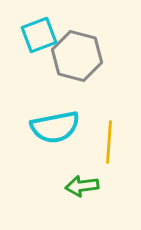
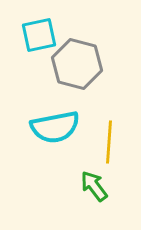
cyan square: rotated 9 degrees clockwise
gray hexagon: moved 8 px down
green arrow: moved 12 px right; rotated 60 degrees clockwise
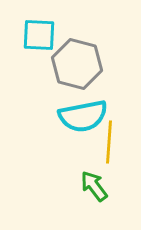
cyan square: rotated 15 degrees clockwise
cyan semicircle: moved 28 px right, 11 px up
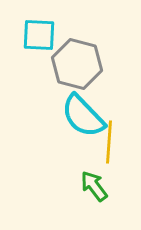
cyan semicircle: rotated 57 degrees clockwise
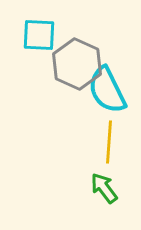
gray hexagon: rotated 9 degrees clockwise
cyan semicircle: moved 24 px right, 26 px up; rotated 18 degrees clockwise
green arrow: moved 10 px right, 2 px down
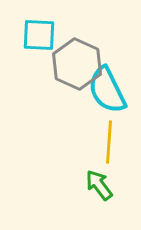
green arrow: moved 5 px left, 3 px up
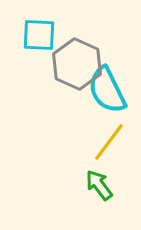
yellow line: rotated 33 degrees clockwise
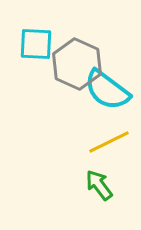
cyan square: moved 3 px left, 9 px down
cyan semicircle: rotated 27 degrees counterclockwise
yellow line: rotated 27 degrees clockwise
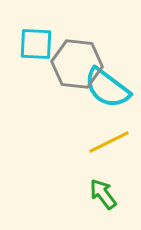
gray hexagon: rotated 18 degrees counterclockwise
cyan semicircle: moved 2 px up
green arrow: moved 4 px right, 9 px down
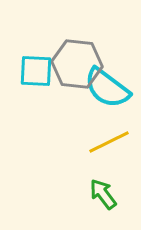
cyan square: moved 27 px down
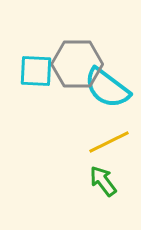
gray hexagon: rotated 6 degrees counterclockwise
green arrow: moved 13 px up
